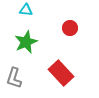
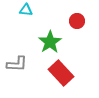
red circle: moved 7 px right, 7 px up
green star: moved 24 px right; rotated 10 degrees counterclockwise
gray L-shape: moved 3 px right, 14 px up; rotated 105 degrees counterclockwise
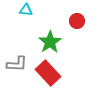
red rectangle: moved 13 px left
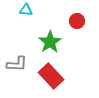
red rectangle: moved 3 px right, 3 px down
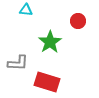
red circle: moved 1 px right
gray L-shape: moved 1 px right, 1 px up
red rectangle: moved 4 px left, 6 px down; rotated 30 degrees counterclockwise
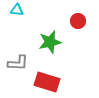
cyan triangle: moved 9 px left
green star: rotated 20 degrees clockwise
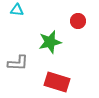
red rectangle: moved 10 px right
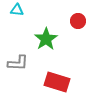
green star: moved 4 px left, 3 px up; rotated 20 degrees counterclockwise
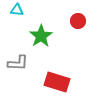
green star: moved 5 px left, 3 px up
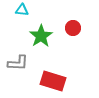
cyan triangle: moved 5 px right
red circle: moved 5 px left, 7 px down
red rectangle: moved 4 px left, 1 px up
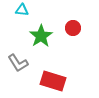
gray L-shape: rotated 55 degrees clockwise
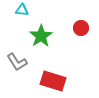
red circle: moved 8 px right
gray L-shape: moved 1 px left, 1 px up
